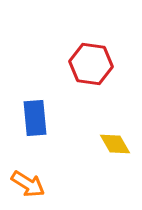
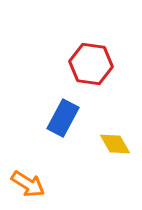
blue rectangle: moved 28 px right; rotated 33 degrees clockwise
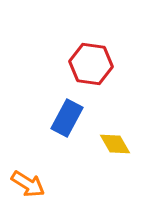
blue rectangle: moved 4 px right
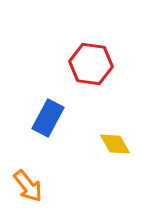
blue rectangle: moved 19 px left
orange arrow: moved 2 px down; rotated 20 degrees clockwise
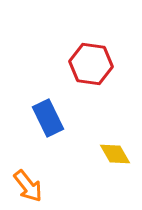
blue rectangle: rotated 54 degrees counterclockwise
yellow diamond: moved 10 px down
